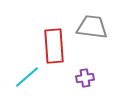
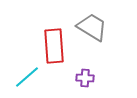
gray trapezoid: rotated 24 degrees clockwise
purple cross: rotated 12 degrees clockwise
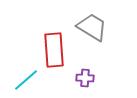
red rectangle: moved 4 px down
cyan line: moved 1 px left, 3 px down
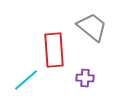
gray trapezoid: rotated 8 degrees clockwise
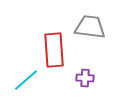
gray trapezoid: moved 2 px left; rotated 32 degrees counterclockwise
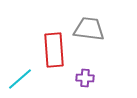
gray trapezoid: moved 1 px left, 2 px down
cyan line: moved 6 px left, 1 px up
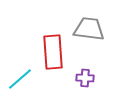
red rectangle: moved 1 px left, 2 px down
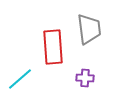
gray trapezoid: rotated 76 degrees clockwise
red rectangle: moved 5 px up
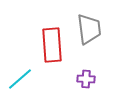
red rectangle: moved 1 px left, 2 px up
purple cross: moved 1 px right, 1 px down
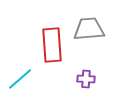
gray trapezoid: rotated 88 degrees counterclockwise
